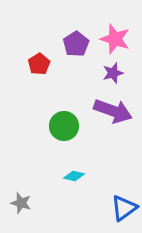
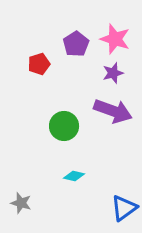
red pentagon: rotated 15 degrees clockwise
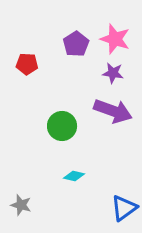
red pentagon: moved 12 px left; rotated 20 degrees clockwise
purple star: rotated 25 degrees clockwise
green circle: moved 2 px left
gray star: moved 2 px down
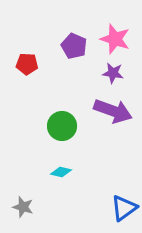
purple pentagon: moved 2 px left, 2 px down; rotated 15 degrees counterclockwise
cyan diamond: moved 13 px left, 4 px up
gray star: moved 2 px right, 2 px down
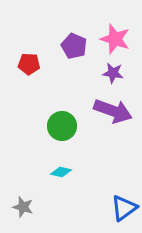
red pentagon: moved 2 px right
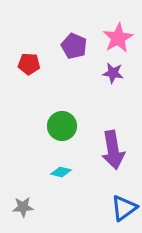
pink star: moved 3 px right, 1 px up; rotated 24 degrees clockwise
purple arrow: moved 39 px down; rotated 60 degrees clockwise
gray star: rotated 20 degrees counterclockwise
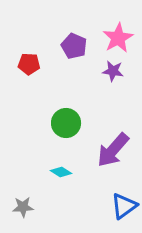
purple star: moved 2 px up
green circle: moved 4 px right, 3 px up
purple arrow: rotated 51 degrees clockwise
cyan diamond: rotated 20 degrees clockwise
blue triangle: moved 2 px up
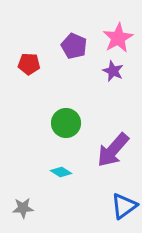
purple star: rotated 15 degrees clockwise
gray star: moved 1 px down
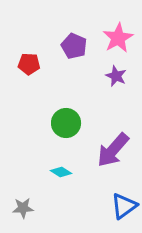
purple star: moved 3 px right, 5 px down
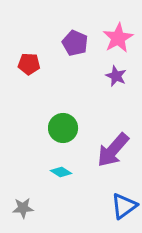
purple pentagon: moved 1 px right, 3 px up
green circle: moved 3 px left, 5 px down
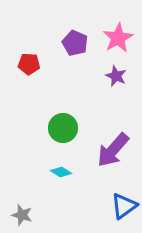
gray star: moved 1 px left, 7 px down; rotated 20 degrees clockwise
